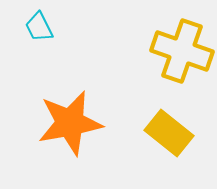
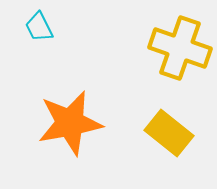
yellow cross: moved 2 px left, 3 px up
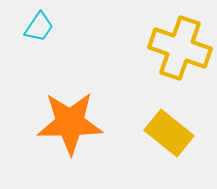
cyan trapezoid: rotated 120 degrees counterclockwise
orange star: rotated 10 degrees clockwise
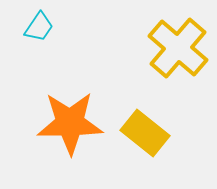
yellow cross: moved 2 px left; rotated 22 degrees clockwise
yellow rectangle: moved 24 px left
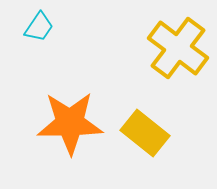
yellow cross: rotated 4 degrees counterclockwise
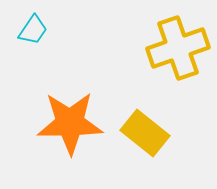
cyan trapezoid: moved 6 px left, 3 px down
yellow cross: rotated 34 degrees clockwise
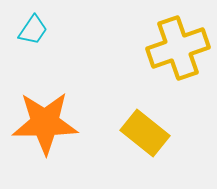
orange star: moved 25 px left
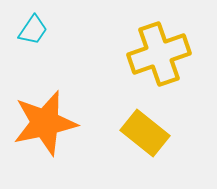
yellow cross: moved 19 px left, 6 px down
orange star: rotated 12 degrees counterclockwise
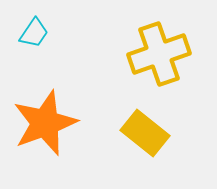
cyan trapezoid: moved 1 px right, 3 px down
orange star: rotated 8 degrees counterclockwise
